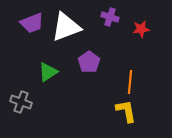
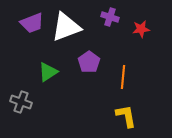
orange line: moved 7 px left, 5 px up
yellow L-shape: moved 5 px down
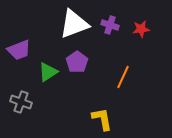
purple cross: moved 8 px down
purple trapezoid: moved 13 px left, 27 px down
white triangle: moved 8 px right, 3 px up
purple pentagon: moved 12 px left
orange line: rotated 20 degrees clockwise
yellow L-shape: moved 24 px left, 3 px down
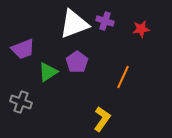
purple cross: moved 5 px left, 4 px up
purple trapezoid: moved 4 px right, 1 px up
yellow L-shape: rotated 45 degrees clockwise
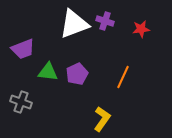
purple pentagon: moved 12 px down; rotated 10 degrees clockwise
green triangle: rotated 40 degrees clockwise
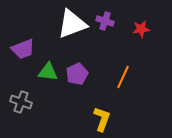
white triangle: moved 2 px left
yellow L-shape: rotated 15 degrees counterclockwise
